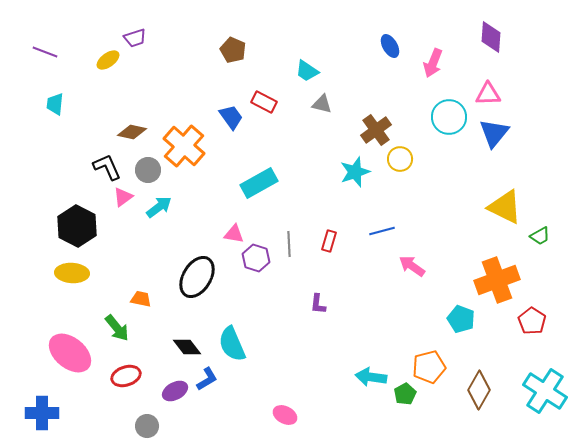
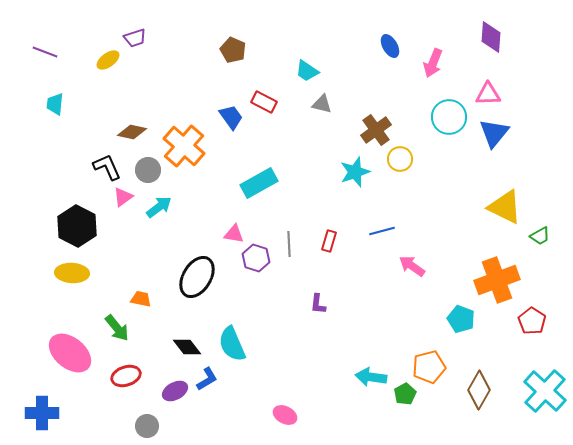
cyan cross at (545, 391): rotated 9 degrees clockwise
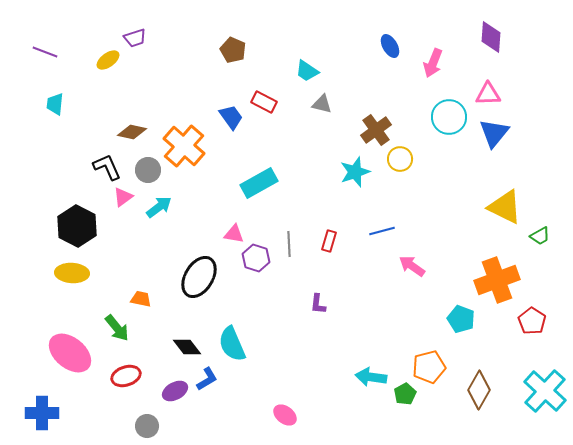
black ellipse at (197, 277): moved 2 px right
pink ellipse at (285, 415): rotated 10 degrees clockwise
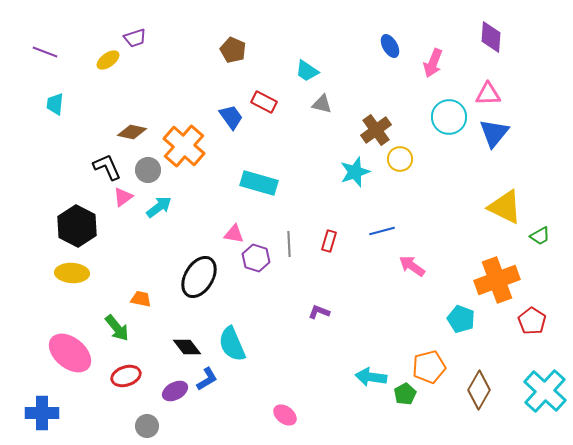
cyan rectangle at (259, 183): rotated 45 degrees clockwise
purple L-shape at (318, 304): moved 1 px right, 8 px down; rotated 105 degrees clockwise
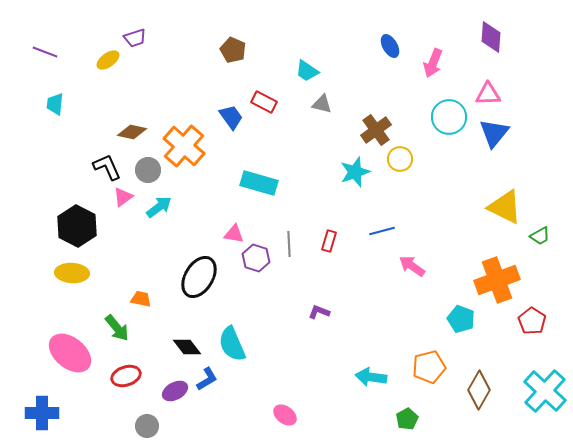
green pentagon at (405, 394): moved 2 px right, 25 px down
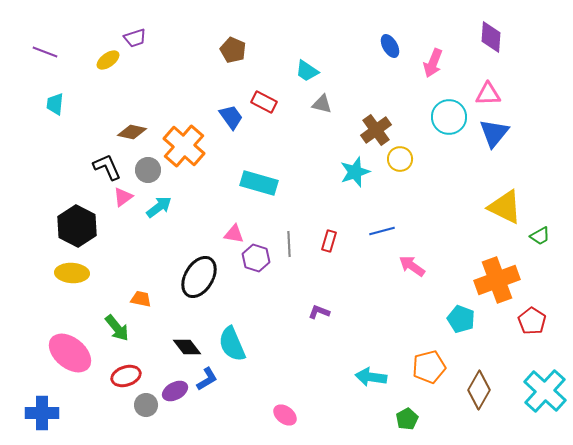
gray circle at (147, 426): moved 1 px left, 21 px up
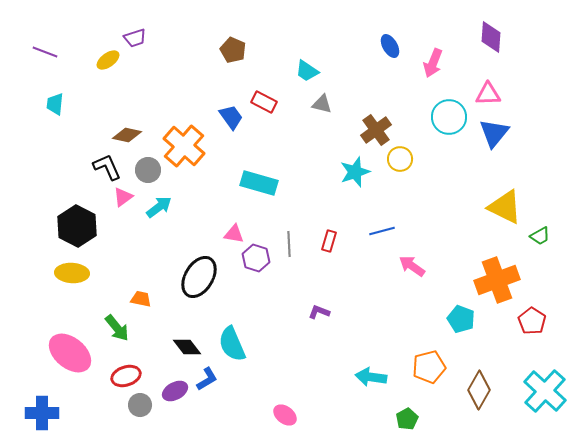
brown diamond at (132, 132): moved 5 px left, 3 px down
gray circle at (146, 405): moved 6 px left
